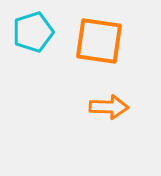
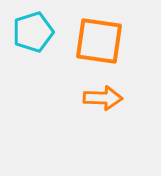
orange arrow: moved 6 px left, 9 px up
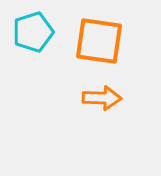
orange arrow: moved 1 px left
